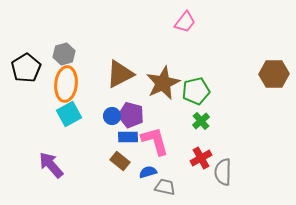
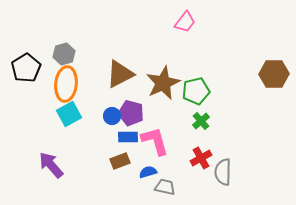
purple pentagon: moved 2 px up
brown rectangle: rotated 60 degrees counterclockwise
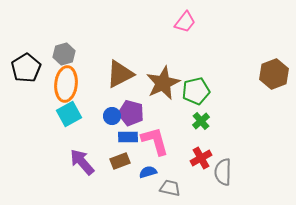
brown hexagon: rotated 20 degrees counterclockwise
purple arrow: moved 31 px right, 3 px up
gray trapezoid: moved 5 px right, 1 px down
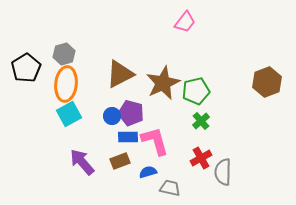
brown hexagon: moved 7 px left, 8 px down
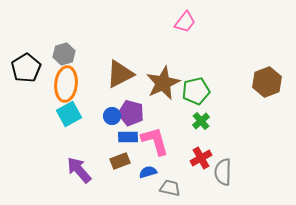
purple arrow: moved 3 px left, 8 px down
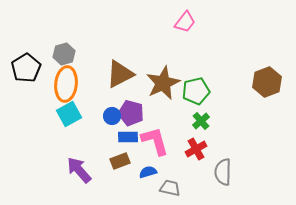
red cross: moved 5 px left, 9 px up
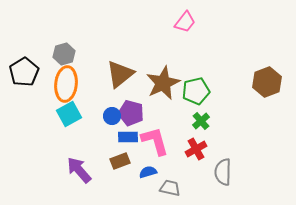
black pentagon: moved 2 px left, 4 px down
brown triangle: rotated 12 degrees counterclockwise
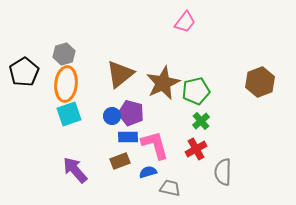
brown hexagon: moved 7 px left
cyan square: rotated 10 degrees clockwise
pink L-shape: moved 4 px down
purple arrow: moved 4 px left
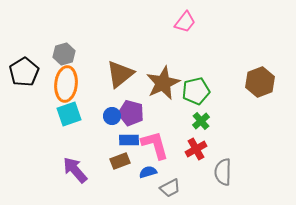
blue rectangle: moved 1 px right, 3 px down
gray trapezoid: rotated 140 degrees clockwise
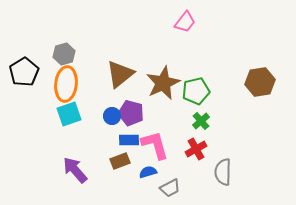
brown hexagon: rotated 12 degrees clockwise
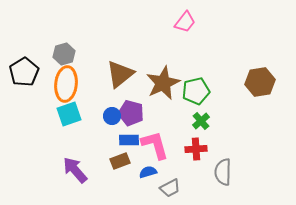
red cross: rotated 25 degrees clockwise
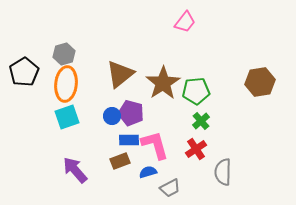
brown star: rotated 8 degrees counterclockwise
green pentagon: rotated 8 degrees clockwise
cyan square: moved 2 px left, 3 px down
red cross: rotated 30 degrees counterclockwise
